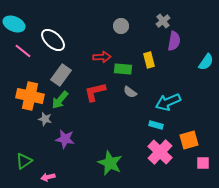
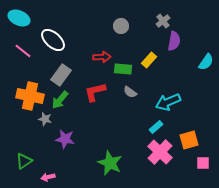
cyan ellipse: moved 5 px right, 6 px up
yellow rectangle: rotated 56 degrees clockwise
cyan rectangle: moved 2 px down; rotated 56 degrees counterclockwise
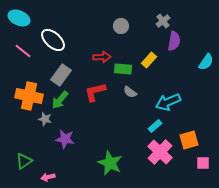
orange cross: moved 1 px left
cyan rectangle: moved 1 px left, 1 px up
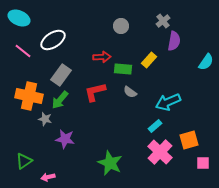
white ellipse: rotated 75 degrees counterclockwise
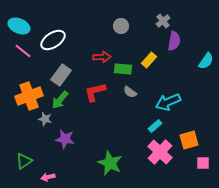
cyan ellipse: moved 8 px down
cyan semicircle: moved 1 px up
orange cross: rotated 32 degrees counterclockwise
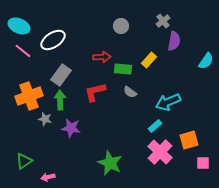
green arrow: rotated 138 degrees clockwise
purple star: moved 6 px right, 11 px up
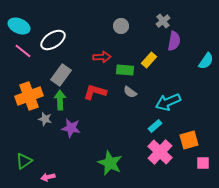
green rectangle: moved 2 px right, 1 px down
red L-shape: rotated 30 degrees clockwise
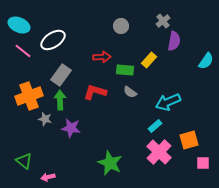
cyan ellipse: moved 1 px up
pink cross: moved 1 px left
green triangle: rotated 48 degrees counterclockwise
